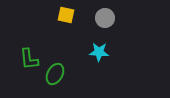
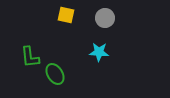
green L-shape: moved 1 px right, 2 px up
green ellipse: rotated 60 degrees counterclockwise
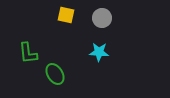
gray circle: moved 3 px left
green L-shape: moved 2 px left, 4 px up
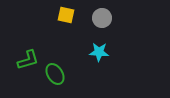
green L-shape: moved 7 px down; rotated 100 degrees counterclockwise
